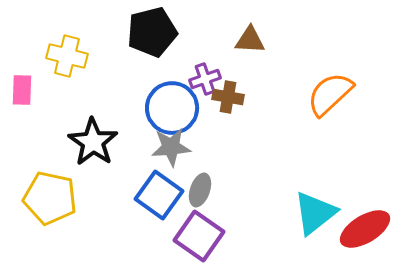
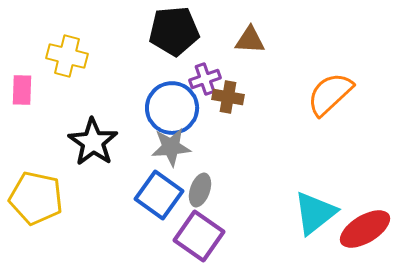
black pentagon: moved 22 px right, 1 px up; rotated 9 degrees clockwise
yellow pentagon: moved 14 px left
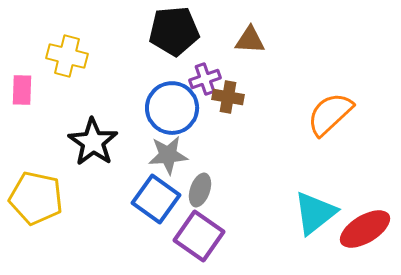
orange semicircle: moved 20 px down
gray star: moved 3 px left, 8 px down
blue square: moved 3 px left, 4 px down
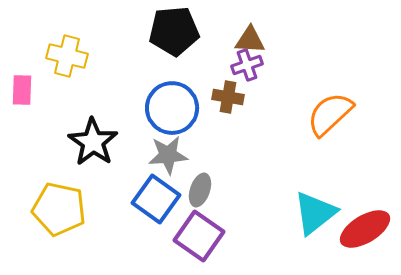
purple cross: moved 42 px right, 14 px up
yellow pentagon: moved 23 px right, 11 px down
